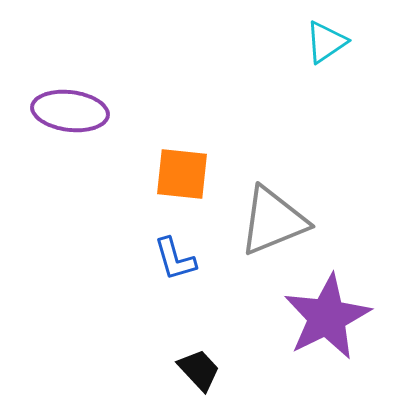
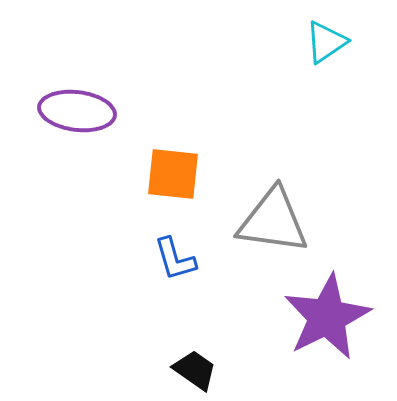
purple ellipse: moved 7 px right
orange square: moved 9 px left
gray triangle: rotated 30 degrees clockwise
black trapezoid: moved 4 px left; rotated 12 degrees counterclockwise
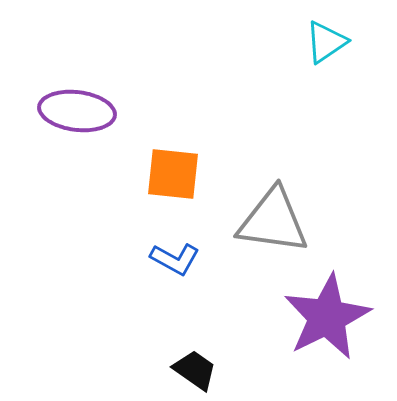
blue L-shape: rotated 45 degrees counterclockwise
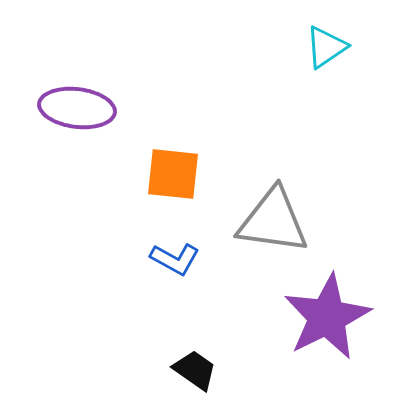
cyan triangle: moved 5 px down
purple ellipse: moved 3 px up
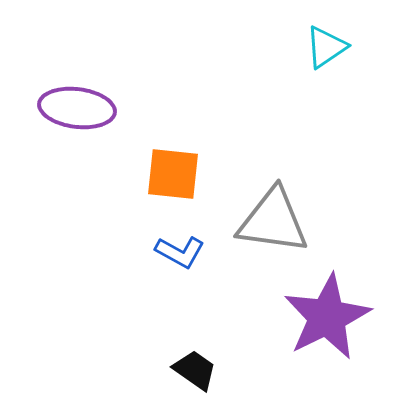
blue L-shape: moved 5 px right, 7 px up
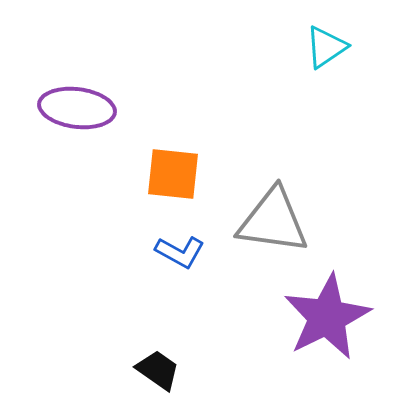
black trapezoid: moved 37 px left
